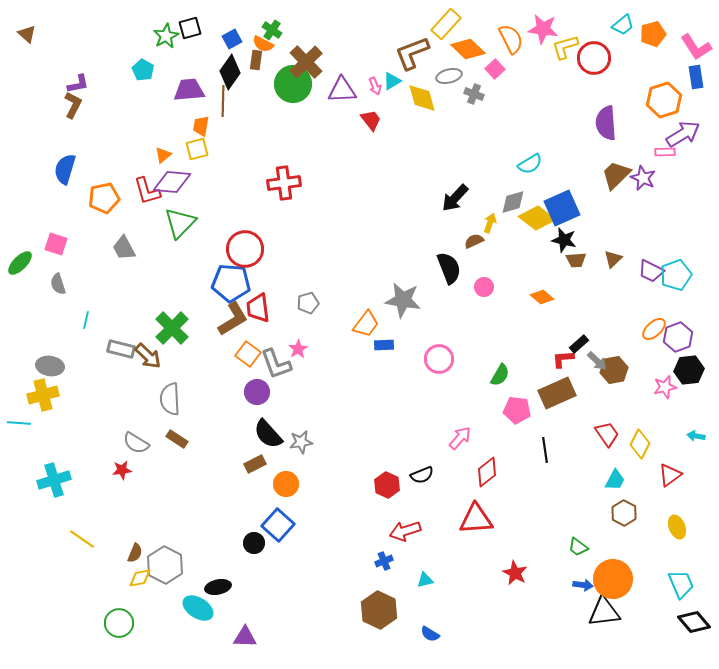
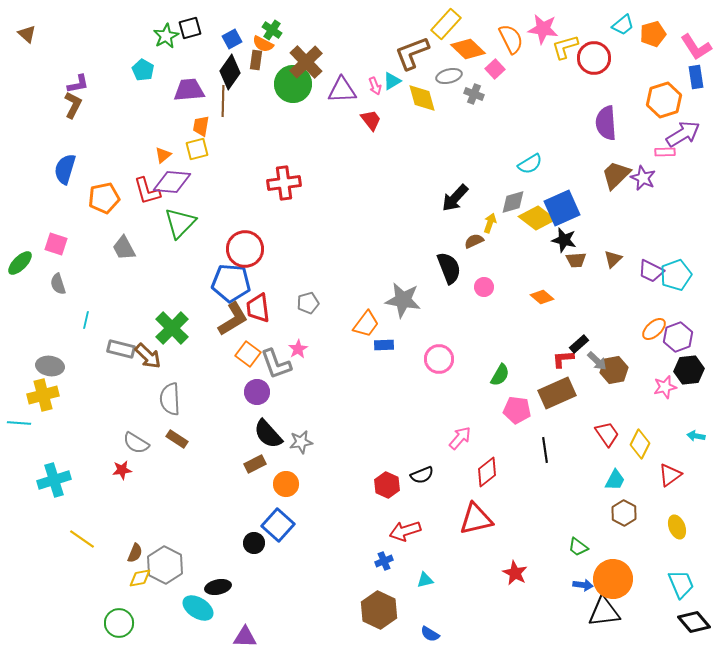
red triangle at (476, 519): rotated 9 degrees counterclockwise
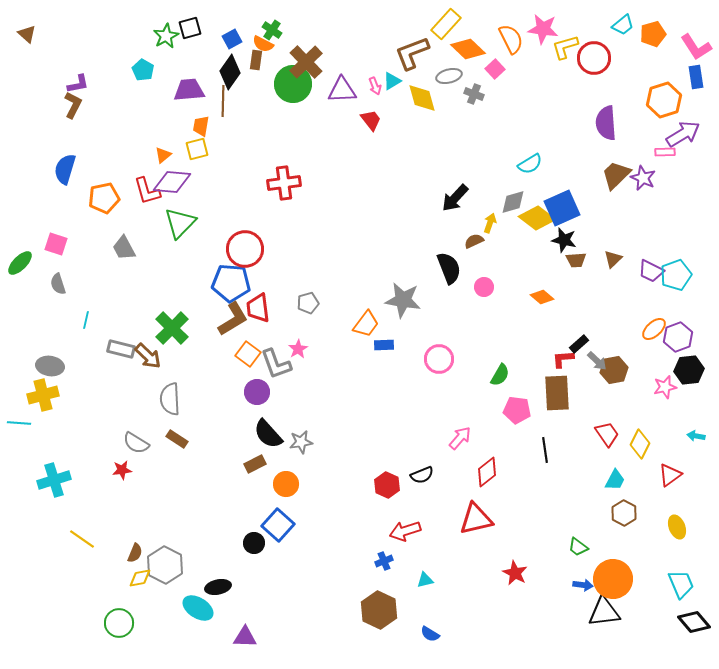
brown rectangle at (557, 393): rotated 69 degrees counterclockwise
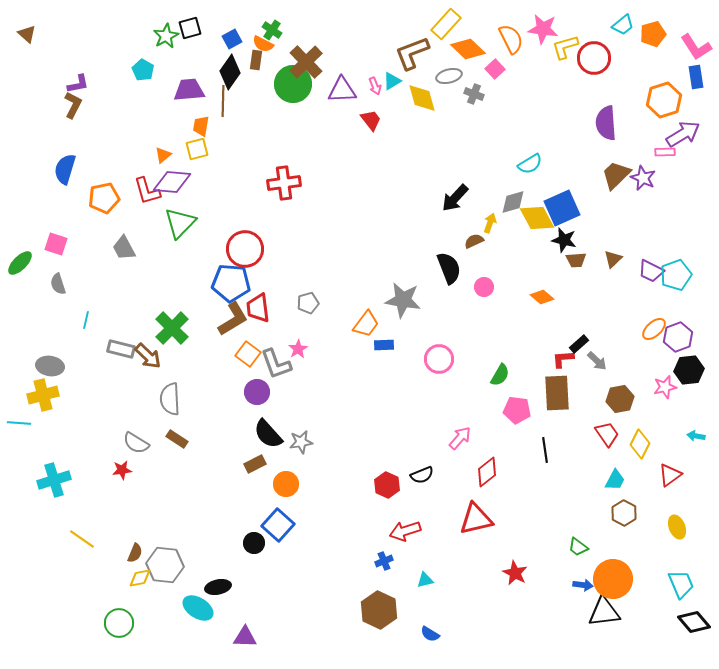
yellow diamond at (537, 218): rotated 24 degrees clockwise
brown hexagon at (614, 370): moved 6 px right, 29 px down
gray hexagon at (165, 565): rotated 21 degrees counterclockwise
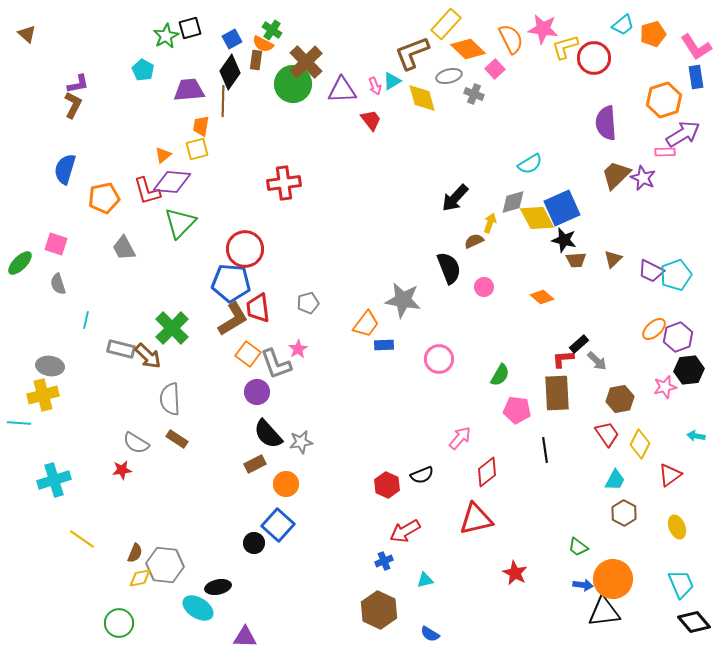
red arrow at (405, 531): rotated 12 degrees counterclockwise
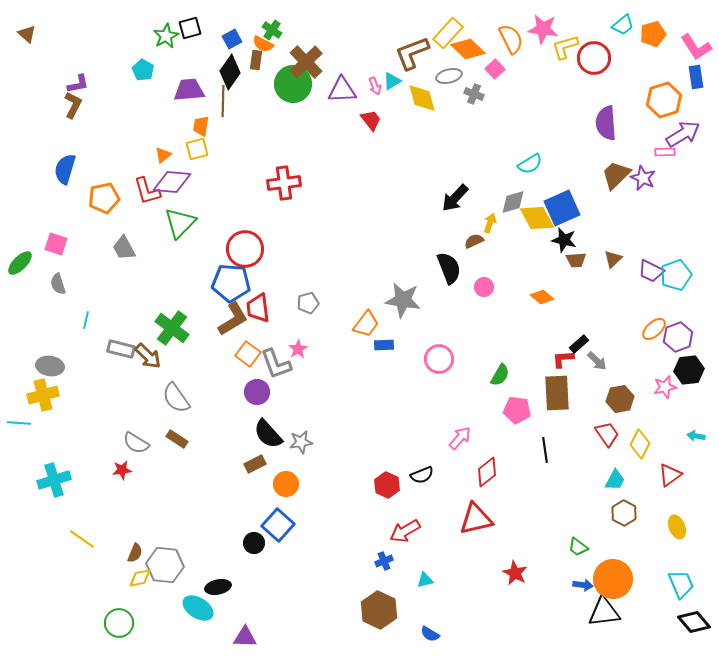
yellow rectangle at (446, 24): moved 2 px right, 9 px down
green cross at (172, 328): rotated 8 degrees counterclockwise
gray semicircle at (170, 399): moved 6 px right, 1 px up; rotated 32 degrees counterclockwise
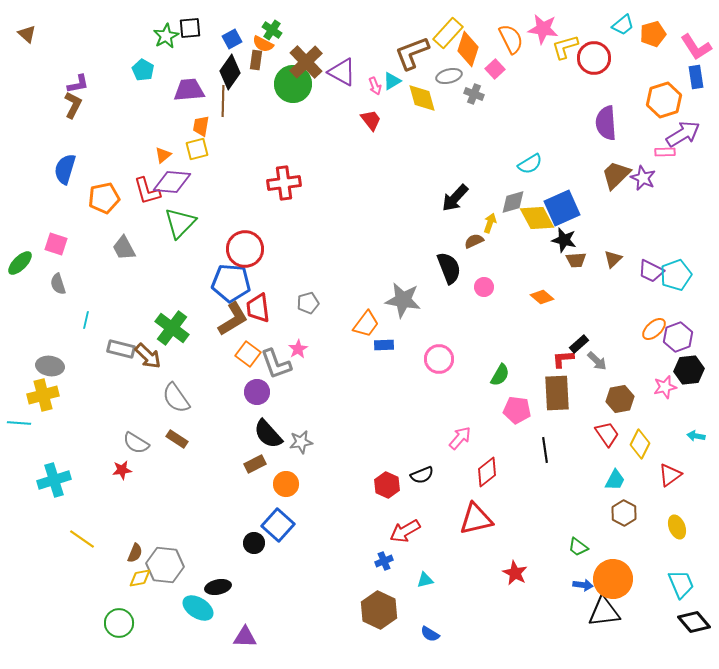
black square at (190, 28): rotated 10 degrees clockwise
orange diamond at (468, 49): rotated 64 degrees clockwise
purple triangle at (342, 90): moved 18 px up; rotated 32 degrees clockwise
